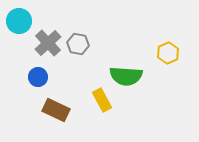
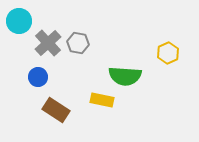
gray hexagon: moved 1 px up
green semicircle: moved 1 px left
yellow rectangle: rotated 50 degrees counterclockwise
brown rectangle: rotated 8 degrees clockwise
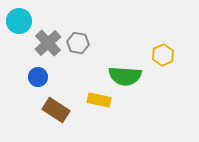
yellow hexagon: moved 5 px left, 2 px down
yellow rectangle: moved 3 px left
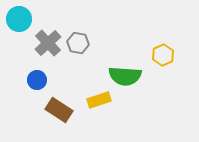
cyan circle: moved 2 px up
blue circle: moved 1 px left, 3 px down
yellow rectangle: rotated 30 degrees counterclockwise
brown rectangle: moved 3 px right
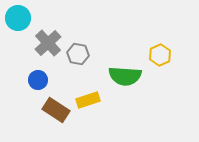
cyan circle: moved 1 px left, 1 px up
gray hexagon: moved 11 px down
yellow hexagon: moved 3 px left
blue circle: moved 1 px right
yellow rectangle: moved 11 px left
brown rectangle: moved 3 px left
